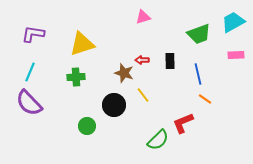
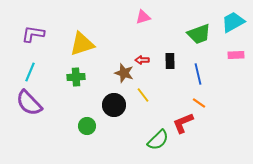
orange line: moved 6 px left, 4 px down
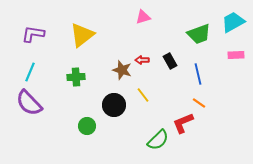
yellow triangle: moved 9 px up; rotated 20 degrees counterclockwise
black rectangle: rotated 28 degrees counterclockwise
brown star: moved 2 px left, 3 px up
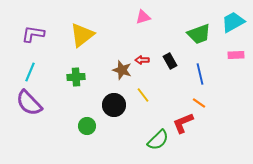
blue line: moved 2 px right
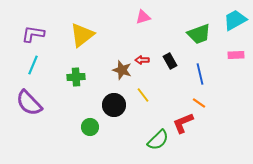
cyan trapezoid: moved 2 px right, 2 px up
cyan line: moved 3 px right, 7 px up
green circle: moved 3 px right, 1 px down
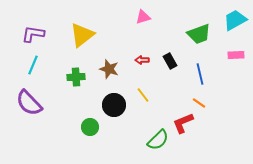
brown star: moved 13 px left, 1 px up
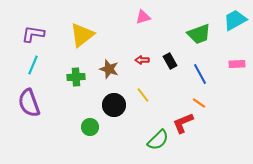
pink rectangle: moved 1 px right, 9 px down
blue line: rotated 15 degrees counterclockwise
purple semicircle: rotated 24 degrees clockwise
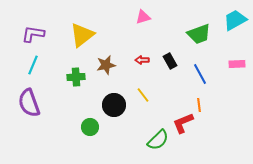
brown star: moved 3 px left, 4 px up; rotated 30 degrees counterclockwise
orange line: moved 2 px down; rotated 48 degrees clockwise
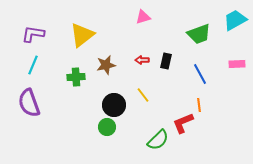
black rectangle: moved 4 px left; rotated 42 degrees clockwise
green circle: moved 17 px right
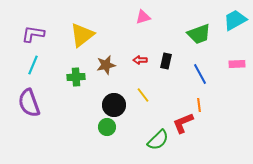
red arrow: moved 2 px left
